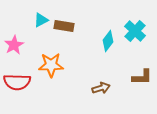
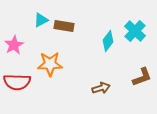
orange star: moved 1 px left, 1 px up
brown L-shape: rotated 20 degrees counterclockwise
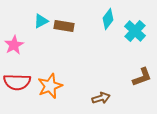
cyan triangle: moved 1 px down
cyan diamond: moved 22 px up
orange star: moved 22 px down; rotated 20 degrees counterclockwise
brown arrow: moved 10 px down
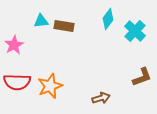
cyan triangle: rotated 21 degrees clockwise
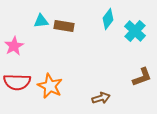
pink star: moved 1 px down
orange star: rotated 25 degrees counterclockwise
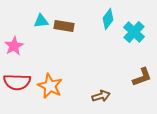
cyan cross: moved 1 px left, 1 px down
brown arrow: moved 2 px up
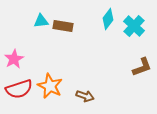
brown rectangle: moved 1 px left
cyan cross: moved 6 px up
pink star: moved 13 px down
brown L-shape: moved 10 px up
red semicircle: moved 2 px right, 7 px down; rotated 20 degrees counterclockwise
brown arrow: moved 16 px left; rotated 36 degrees clockwise
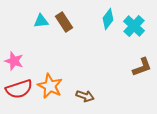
brown rectangle: moved 1 px right, 4 px up; rotated 48 degrees clockwise
pink star: moved 2 px down; rotated 24 degrees counterclockwise
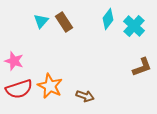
cyan triangle: rotated 42 degrees counterclockwise
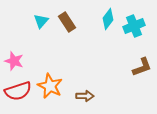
brown rectangle: moved 3 px right
cyan cross: rotated 25 degrees clockwise
red semicircle: moved 1 px left, 2 px down
brown arrow: rotated 18 degrees counterclockwise
